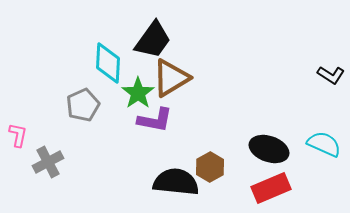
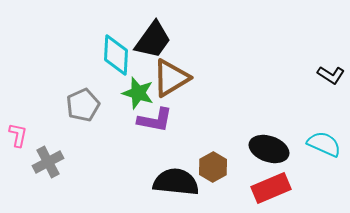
cyan diamond: moved 8 px right, 8 px up
green star: rotated 20 degrees counterclockwise
brown hexagon: moved 3 px right
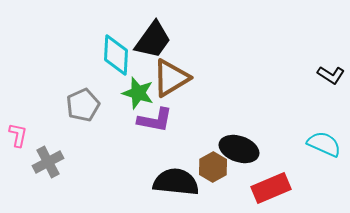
black ellipse: moved 30 px left
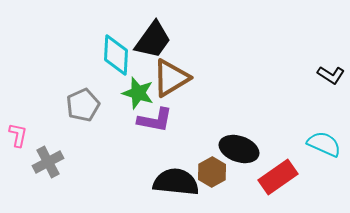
brown hexagon: moved 1 px left, 5 px down
red rectangle: moved 7 px right, 11 px up; rotated 12 degrees counterclockwise
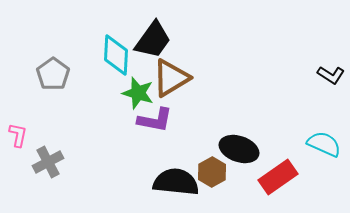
gray pentagon: moved 30 px left, 31 px up; rotated 12 degrees counterclockwise
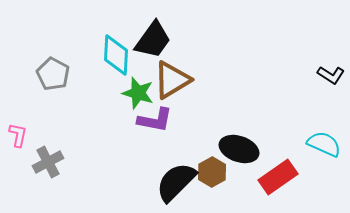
gray pentagon: rotated 8 degrees counterclockwise
brown triangle: moved 1 px right, 2 px down
black semicircle: rotated 51 degrees counterclockwise
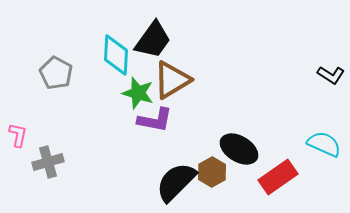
gray pentagon: moved 3 px right, 1 px up
black ellipse: rotated 12 degrees clockwise
gray cross: rotated 12 degrees clockwise
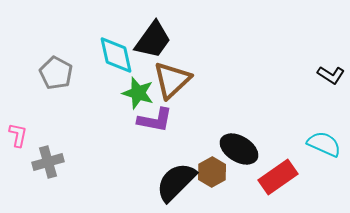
cyan diamond: rotated 15 degrees counterclockwise
brown triangle: rotated 12 degrees counterclockwise
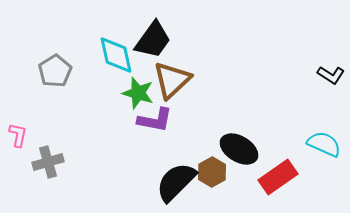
gray pentagon: moved 1 px left, 2 px up; rotated 12 degrees clockwise
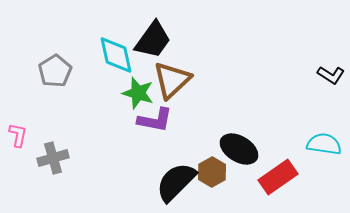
cyan semicircle: rotated 16 degrees counterclockwise
gray cross: moved 5 px right, 4 px up
